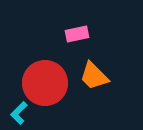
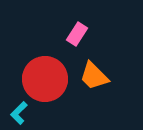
pink rectangle: rotated 45 degrees counterclockwise
red circle: moved 4 px up
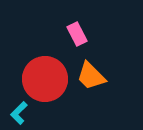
pink rectangle: rotated 60 degrees counterclockwise
orange trapezoid: moved 3 px left
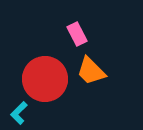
orange trapezoid: moved 5 px up
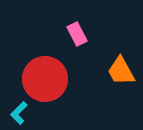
orange trapezoid: moved 30 px right; rotated 16 degrees clockwise
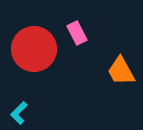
pink rectangle: moved 1 px up
red circle: moved 11 px left, 30 px up
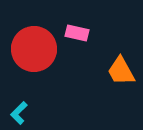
pink rectangle: rotated 50 degrees counterclockwise
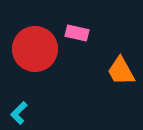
red circle: moved 1 px right
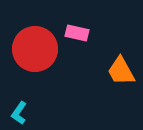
cyan L-shape: rotated 10 degrees counterclockwise
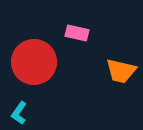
red circle: moved 1 px left, 13 px down
orange trapezoid: rotated 48 degrees counterclockwise
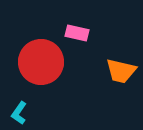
red circle: moved 7 px right
